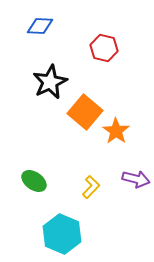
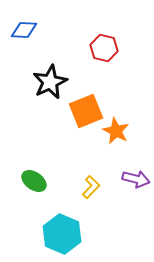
blue diamond: moved 16 px left, 4 px down
orange square: moved 1 px right, 1 px up; rotated 28 degrees clockwise
orange star: rotated 8 degrees counterclockwise
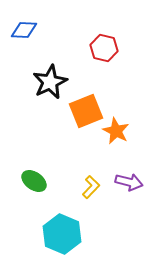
purple arrow: moved 7 px left, 3 px down
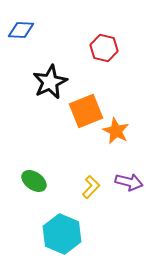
blue diamond: moved 3 px left
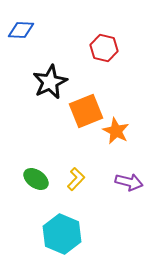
green ellipse: moved 2 px right, 2 px up
yellow L-shape: moved 15 px left, 8 px up
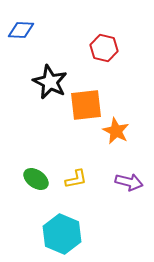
black star: rotated 20 degrees counterclockwise
orange square: moved 6 px up; rotated 16 degrees clockwise
yellow L-shape: rotated 35 degrees clockwise
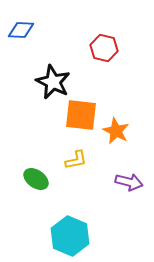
black star: moved 3 px right
orange square: moved 5 px left, 10 px down; rotated 12 degrees clockwise
yellow L-shape: moved 19 px up
cyan hexagon: moved 8 px right, 2 px down
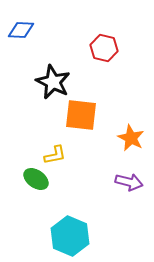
orange star: moved 15 px right, 7 px down
yellow L-shape: moved 21 px left, 5 px up
